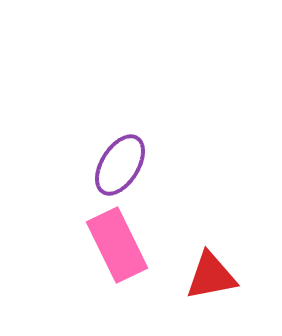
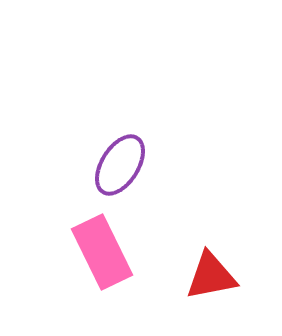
pink rectangle: moved 15 px left, 7 px down
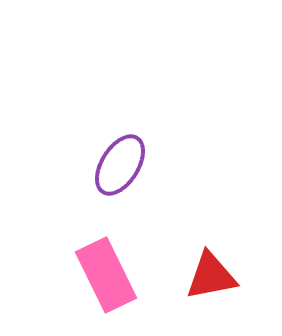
pink rectangle: moved 4 px right, 23 px down
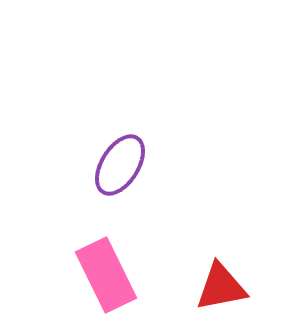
red triangle: moved 10 px right, 11 px down
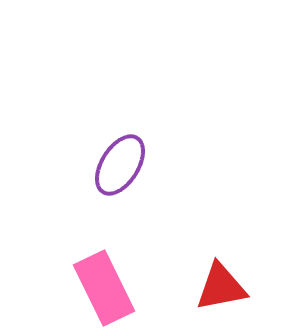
pink rectangle: moved 2 px left, 13 px down
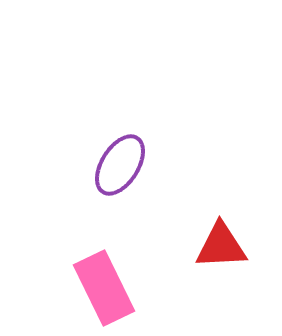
red triangle: moved 41 px up; rotated 8 degrees clockwise
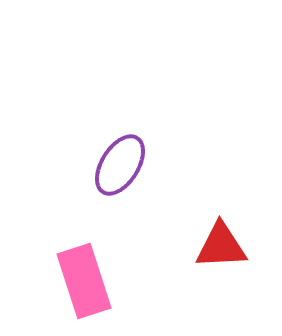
pink rectangle: moved 20 px left, 7 px up; rotated 8 degrees clockwise
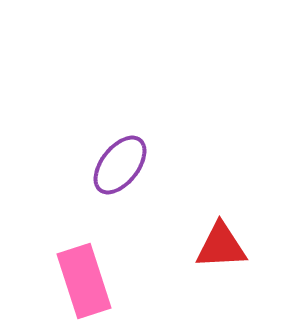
purple ellipse: rotated 6 degrees clockwise
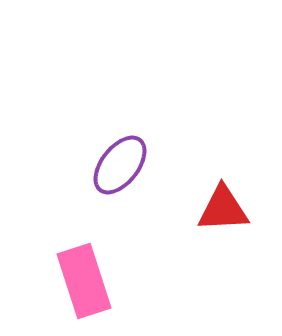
red triangle: moved 2 px right, 37 px up
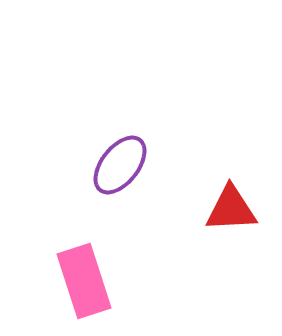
red triangle: moved 8 px right
